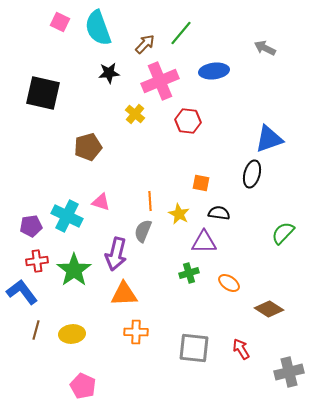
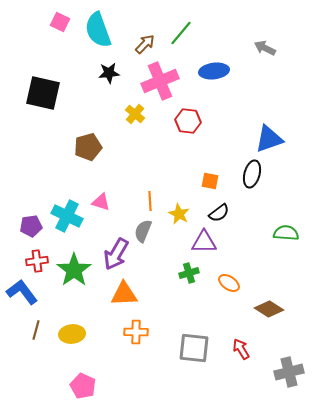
cyan semicircle: moved 2 px down
orange square: moved 9 px right, 2 px up
black semicircle: rotated 135 degrees clockwise
green semicircle: moved 3 px right; rotated 50 degrees clockwise
purple arrow: rotated 16 degrees clockwise
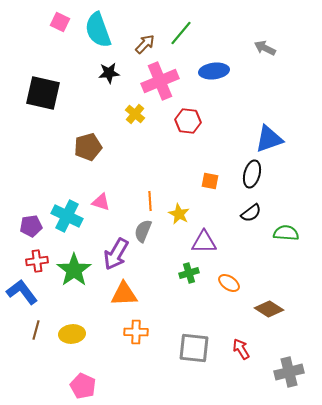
black semicircle: moved 32 px right
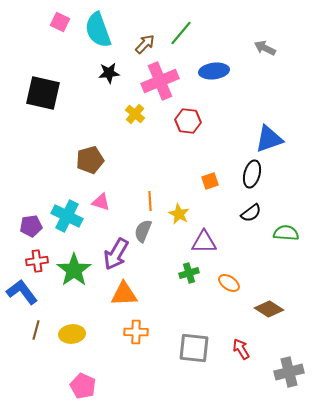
brown pentagon: moved 2 px right, 13 px down
orange square: rotated 30 degrees counterclockwise
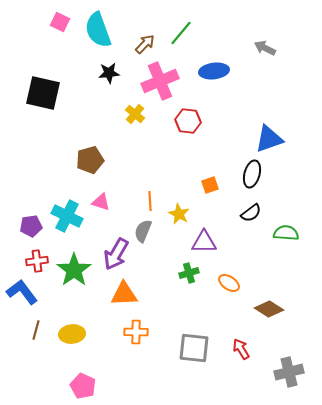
orange square: moved 4 px down
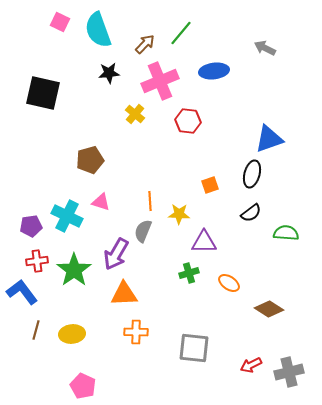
yellow star: rotated 25 degrees counterclockwise
red arrow: moved 10 px right, 16 px down; rotated 85 degrees counterclockwise
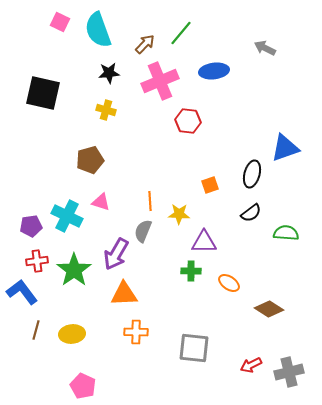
yellow cross: moved 29 px left, 4 px up; rotated 24 degrees counterclockwise
blue triangle: moved 16 px right, 9 px down
green cross: moved 2 px right, 2 px up; rotated 18 degrees clockwise
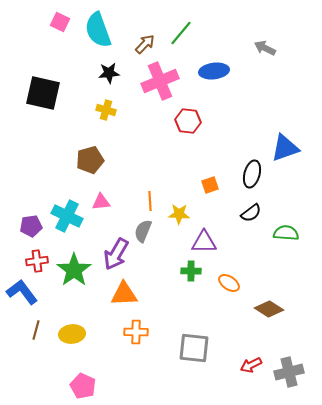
pink triangle: rotated 24 degrees counterclockwise
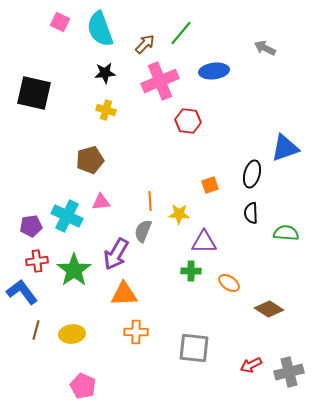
cyan semicircle: moved 2 px right, 1 px up
black star: moved 4 px left
black square: moved 9 px left
black semicircle: rotated 125 degrees clockwise
